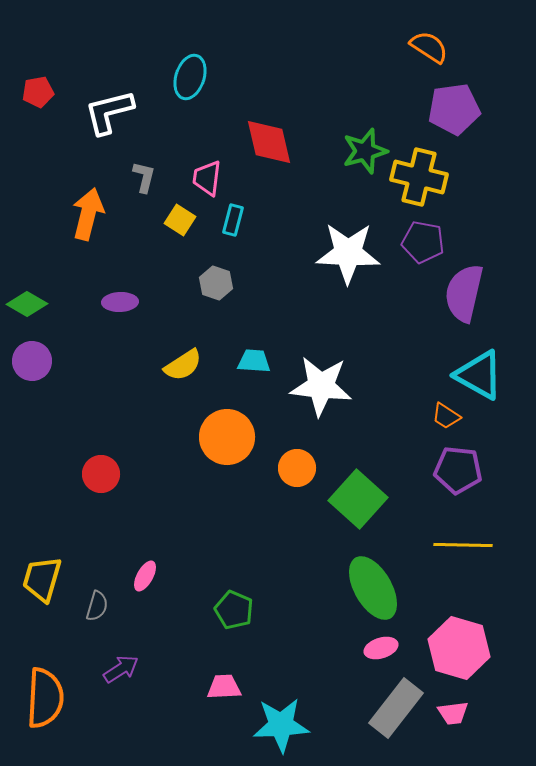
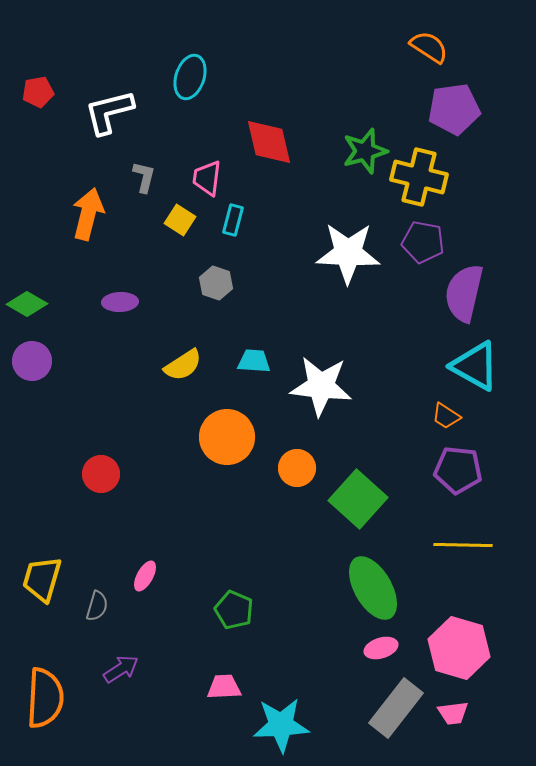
cyan triangle at (479, 375): moved 4 px left, 9 px up
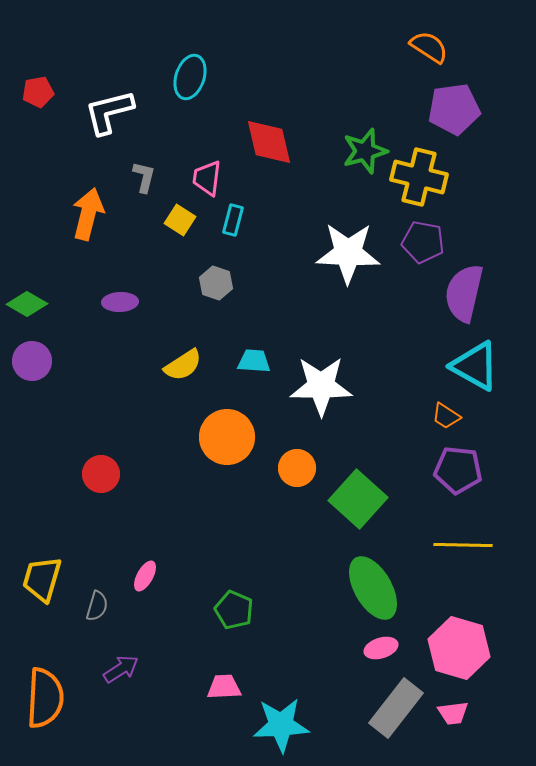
white star at (321, 386): rotated 6 degrees counterclockwise
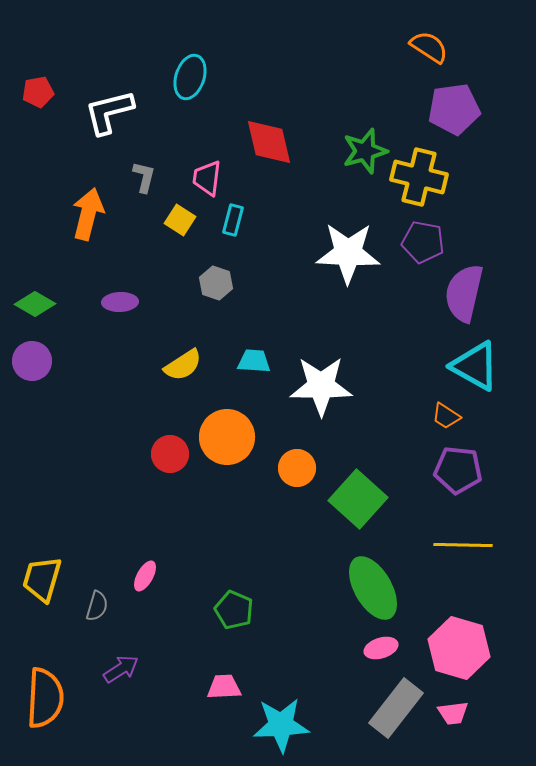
green diamond at (27, 304): moved 8 px right
red circle at (101, 474): moved 69 px right, 20 px up
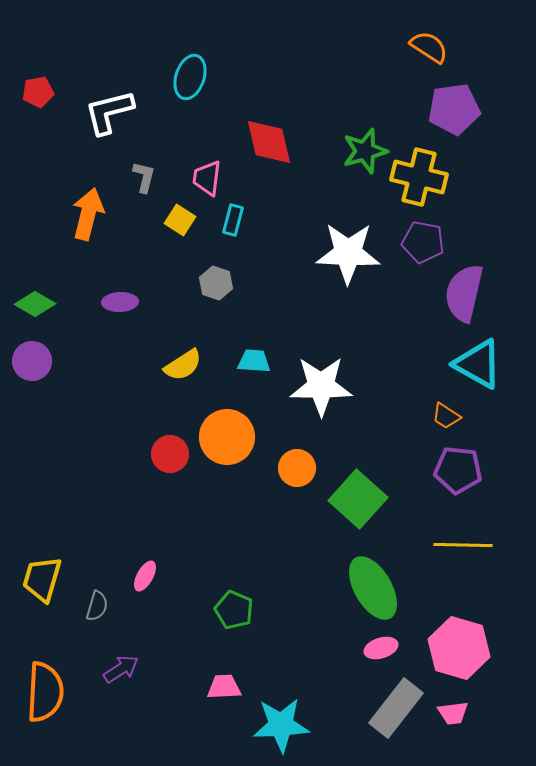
cyan triangle at (475, 366): moved 3 px right, 2 px up
orange semicircle at (45, 698): moved 6 px up
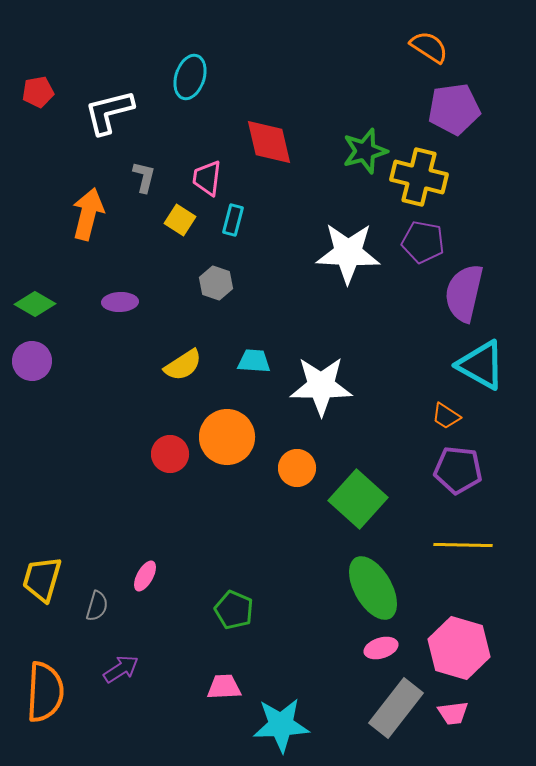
cyan triangle at (478, 364): moved 3 px right, 1 px down
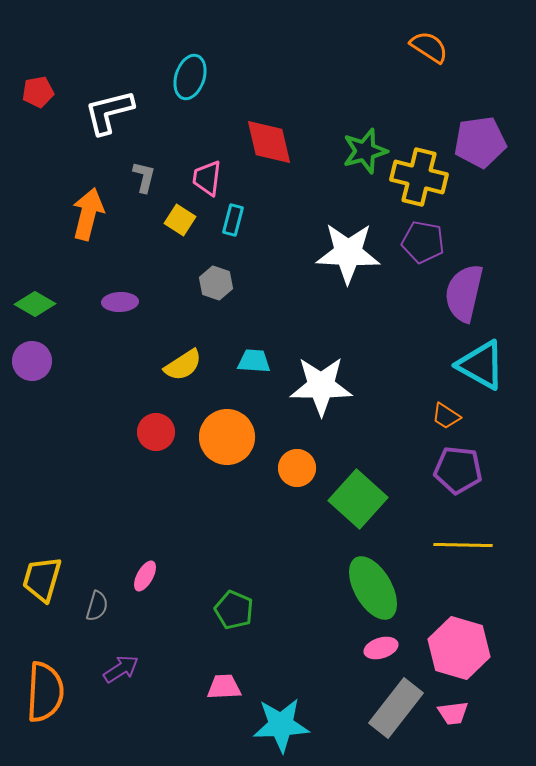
purple pentagon at (454, 109): moved 26 px right, 33 px down
red circle at (170, 454): moved 14 px left, 22 px up
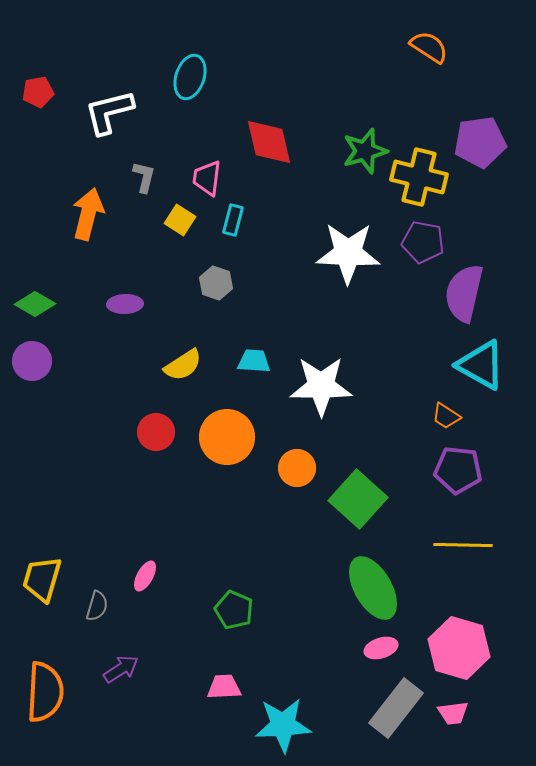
purple ellipse at (120, 302): moved 5 px right, 2 px down
cyan star at (281, 725): moved 2 px right
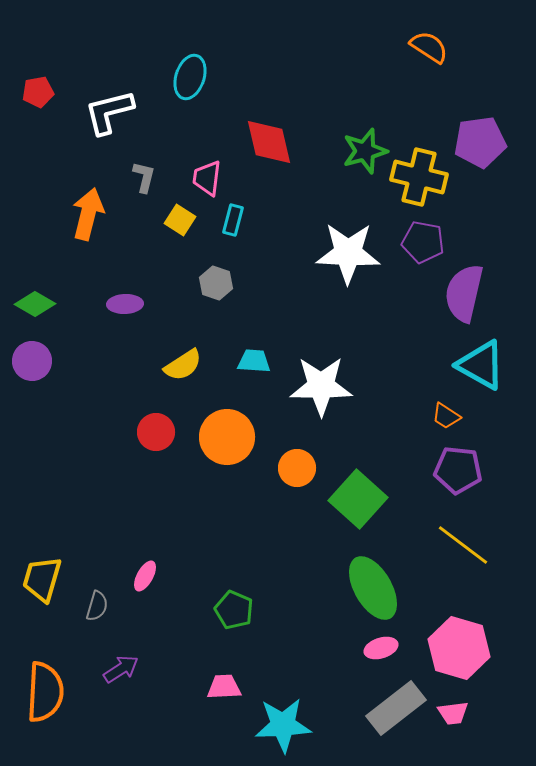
yellow line at (463, 545): rotated 36 degrees clockwise
gray rectangle at (396, 708): rotated 14 degrees clockwise
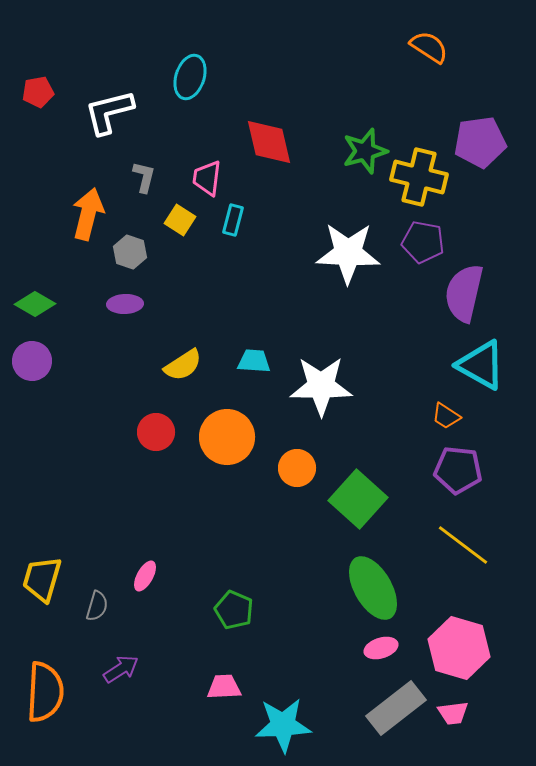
gray hexagon at (216, 283): moved 86 px left, 31 px up
